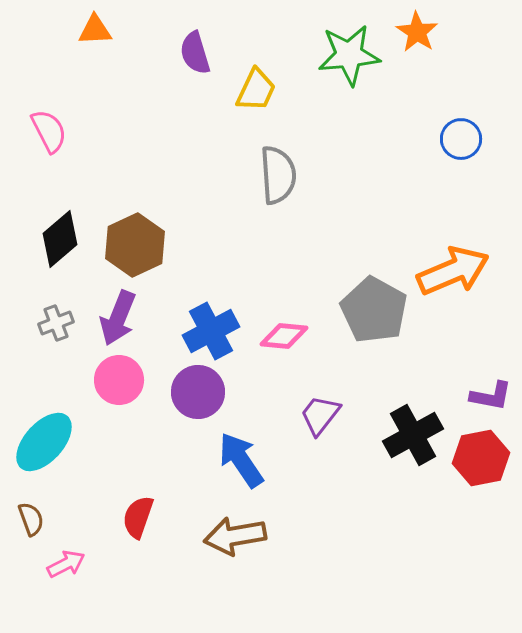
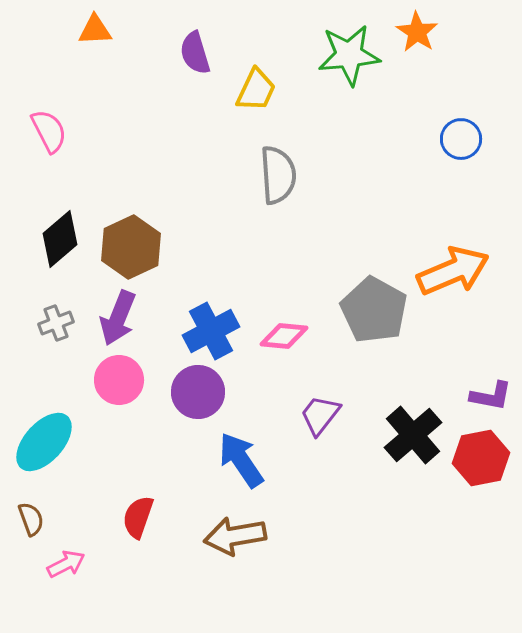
brown hexagon: moved 4 px left, 2 px down
black cross: rotated 12 degrees counterclockwise
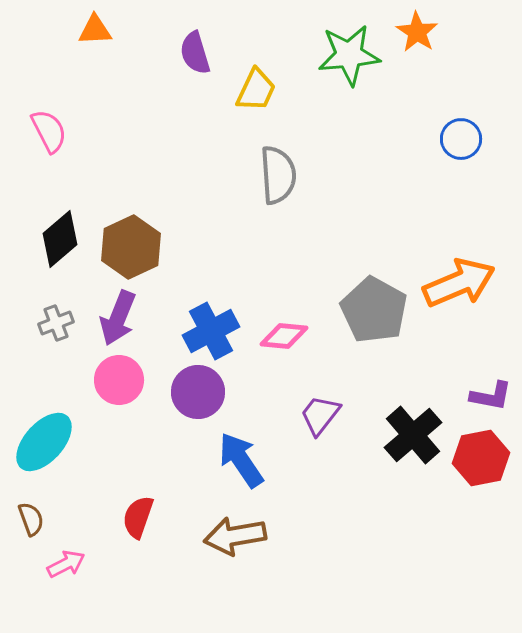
orange arrow: moved 6 px right, 12 px down
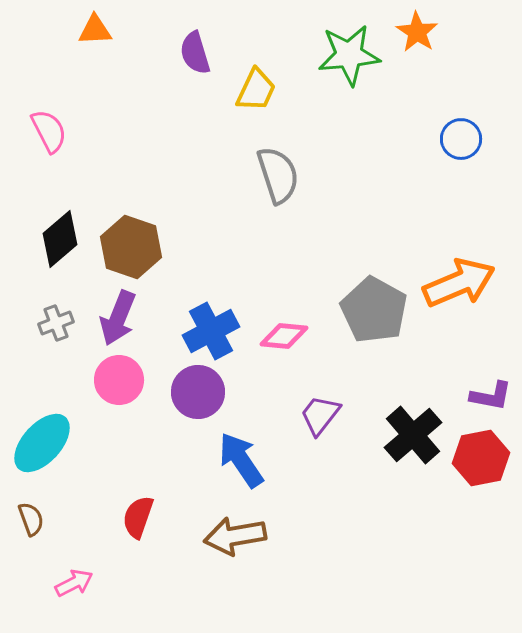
gray semicircle: rotated 14 degrees counterclockwise
brown hexagon: rotated 16 degrees counterclockwise
cyan ellipse: moved 2 px left, 1 px down
pink arrow: moved 8 px right, 19 px down
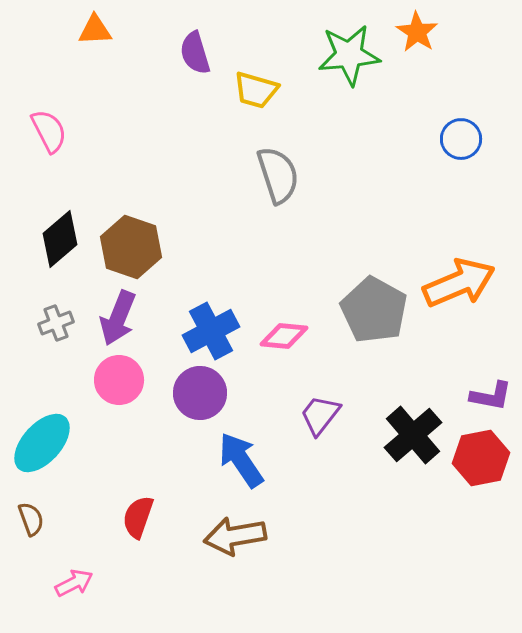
yellow trapezoid: rotated 81 degrees clockwise
purple circle: moved 2 px right, 1 px down
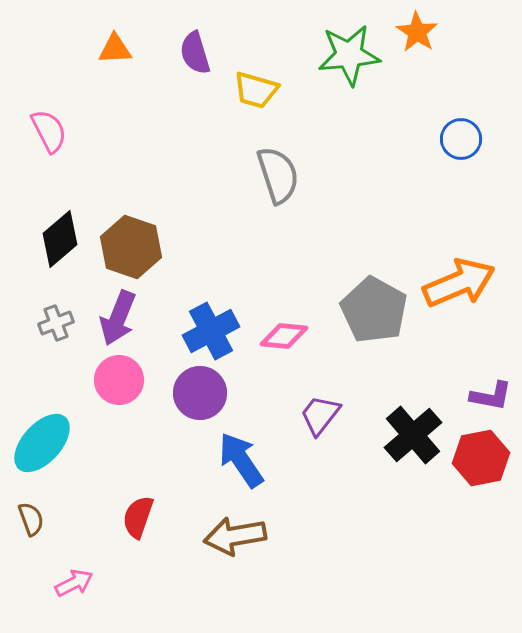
orange triangle: moved 20 px right, 19 px down
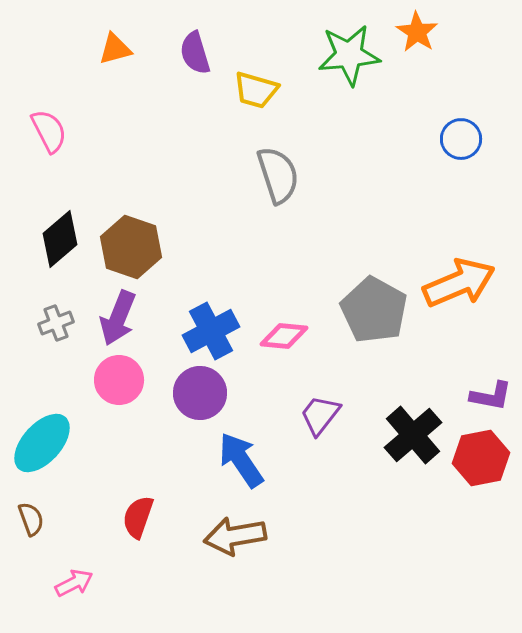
orange triangle: rotated 12 degrees counterclockwise
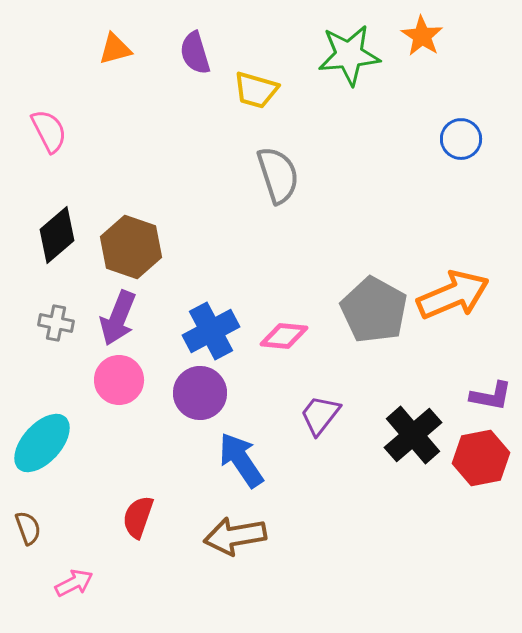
orange star: moved 5 px right, 4 px down
black diamond: moved 3 px left, 4 px up
orange arrow: moved 6 px left, 12 px down
gray cross: rotated 32 degrees clockwise
brown semicircle: moved 3 px left, 9 px down
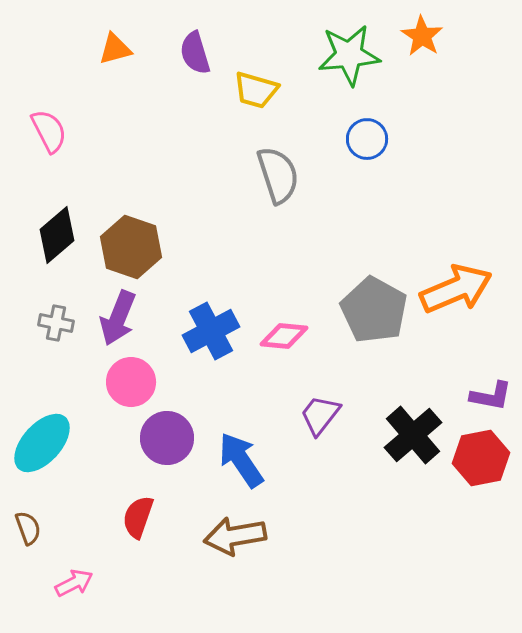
blue circle: moved 94 px left
orange arrow: moved 3 px right, 6 px up
pink circle: moved 12 px right, 2 px down
purple circle: moved 33 px left, 45 px down
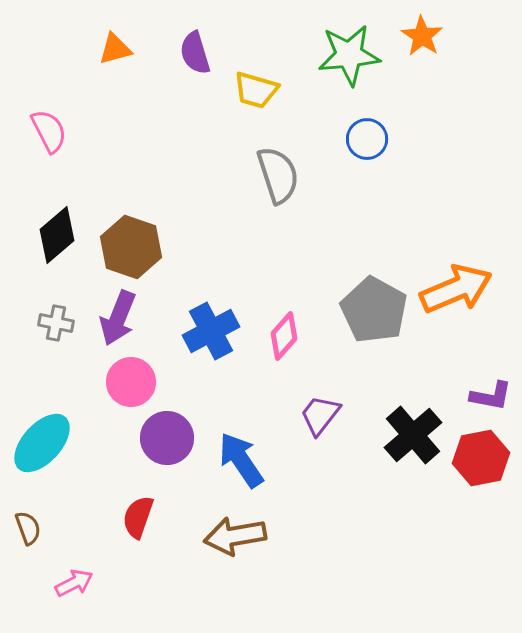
pink diamond: rotated 54 degrees counterclockwise
